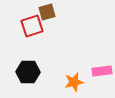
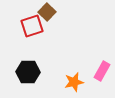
brown square: rotated 30 degrees counterclockwise
pink rectangle: rotated 54 degrees counterclockwise
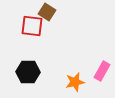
brown square: rotated 12 degrees counterclockwise
red square: rotated 25 degrees clockwise
orange star: moved 1 px right
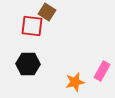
black hexagon: moved 8 px up
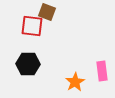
brown square: rotated 12 degrees counterclockwise
pink rectangle: rotated 36 degrees counterclockwise
orange star: rotated 18 degrees counterclockwise
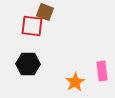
brown square: moved 2 px left
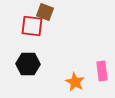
orange star: rotated 12 degrees counterclockwise
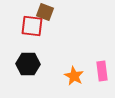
orange star: moved 1 px left, 6 px up
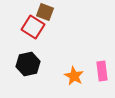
red square: moved 1 px right, 1 px down; rotated 25 degrees clockwise
black hexagon: rotated 15 degrees counterclockwise
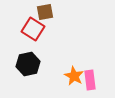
brown square: rotated 30 degrees counterclockwise
red square: moved 2 px down
pink rectangle: moved 12 px left, 9 px down
